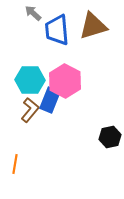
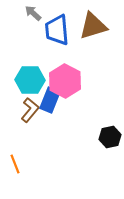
orange line: rotated 30 degrees counterclockwise
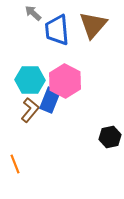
brown triangle: moved 1 px up; rotated 32 degrees counterclockwise
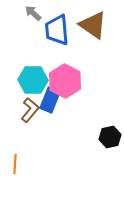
brown triangle: rotated 36 degrees counterclockwise
cyan hexagon: moved 3 px right
orange line: rotated 24 degrees clockwise
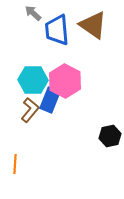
black hexagon: moved 1 px up
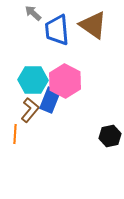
orange line: moved 30 px up
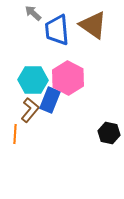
pink hexagon: moved 3 px right, 3 px up
black hexagon: moved 1 px left, 3 px up; rotated 25 degrees clockwise
